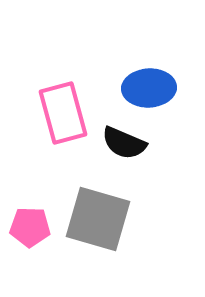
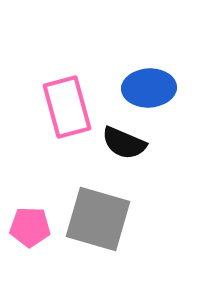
pink rectangle: moved 4 px right, 6 px up
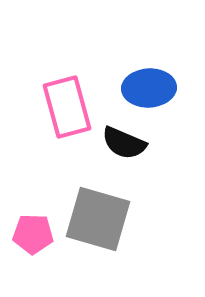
pink pentagon: moved 3 px right, 7 px down
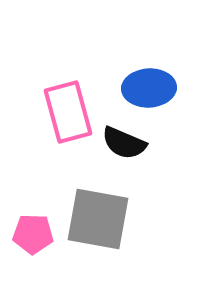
pink rectangle: moved 1 px right, 5 px down
gray square: rotated 6 degrees counterclockwise
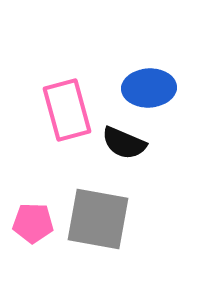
pink rectangle: moved 1 px left, 2 px up
pink pentagon: moved 11 px up
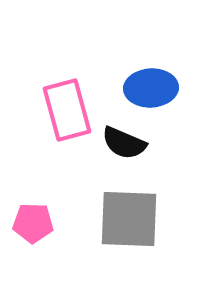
blue ellipse: moved 2 px right
gray square: moved 31 px right; rotated 8 degrees counterclockwise
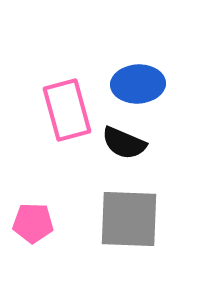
blue ellipse: moved 13 px left, 4 px up
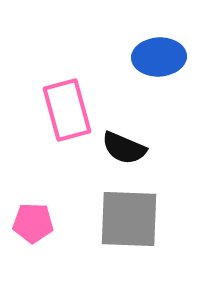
blue ellipse: moved 21 px right, 27 px up
black semicircle: moved 5 px down
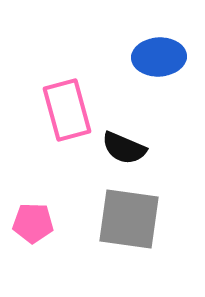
gray square: rotated 6 degrees clockwise
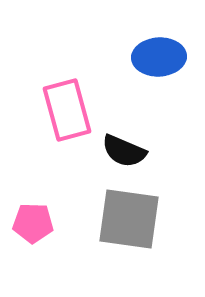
black semicircle: moved 3 px down
